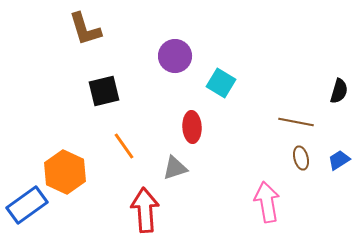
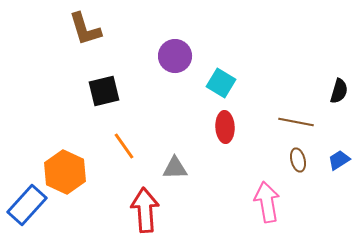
red ellipse: moved 33 px right
brown ellipse: moved 3 px left, 2 px down
gray triangle: rotated 16 degrees clockwise
blue rectangle: rotated 12 degrees counterclockwise
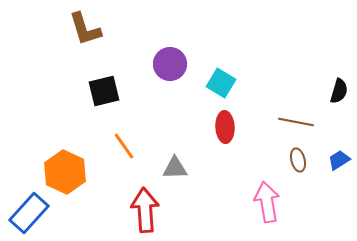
purple circle: moved 5 px left, 8 px down
blue rectangle: moved 2 px right, 8 px down
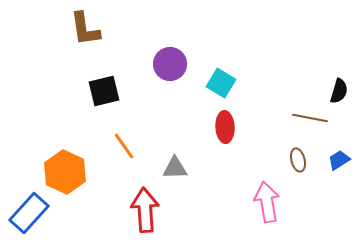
brown L-shape: rotated 9 degrees clockwise
brown line: moved 14 px right, 4 px up
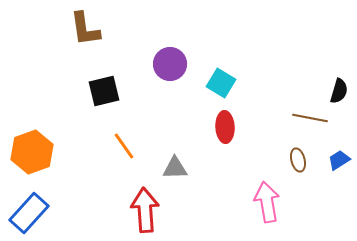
orange hexagon: moved 33 px left, 20 px up; rotated 15 degrees clockwise
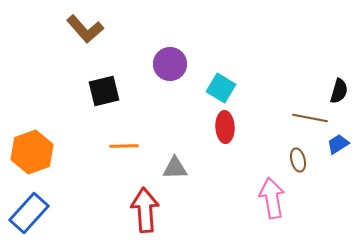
brown L-shape: rotated 33 degrees counterclockwise
cyan square: moved 5 px down
orange line: rotated 56 degrees counterclockwise
blue trapezoid: moved 1 px left, 16 px up
pink arrow: moved 5 px right, 4 px up
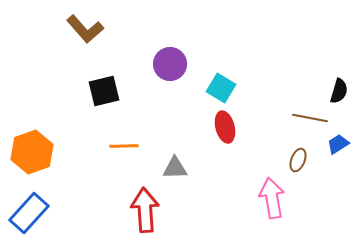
red ellipse: rotated 12 degrees counterclockwise
brown ellipse: rotated 35 degrees clockwise
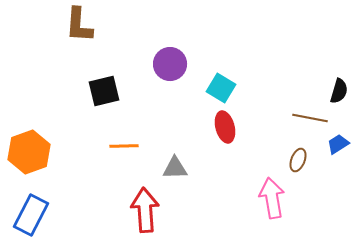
brown L-shape: moved 6 px left, 4 px up; rotated 45 degrees clockwise
orange hexagon: moved 3 px left
blue rectangle: moved 2 px right, 2 px down; rotated 15 degrees counterclockwise
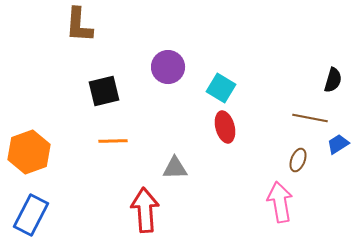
purple circle: moved 2 px left, 3 px down
black semicircle: moved 6 px left, 11 px up
orange line: moved 11 px left, 5 px up
pink arrow: moved 8 px right, 4 px down
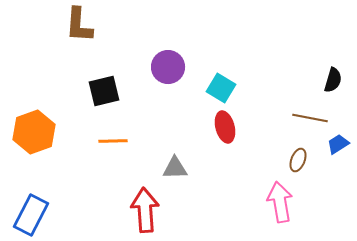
orange hexagon: moved 5 px right, 20 px up
